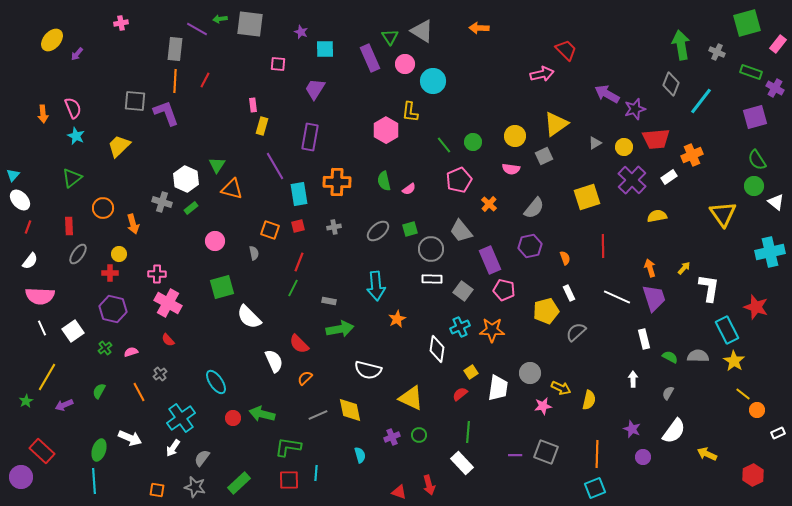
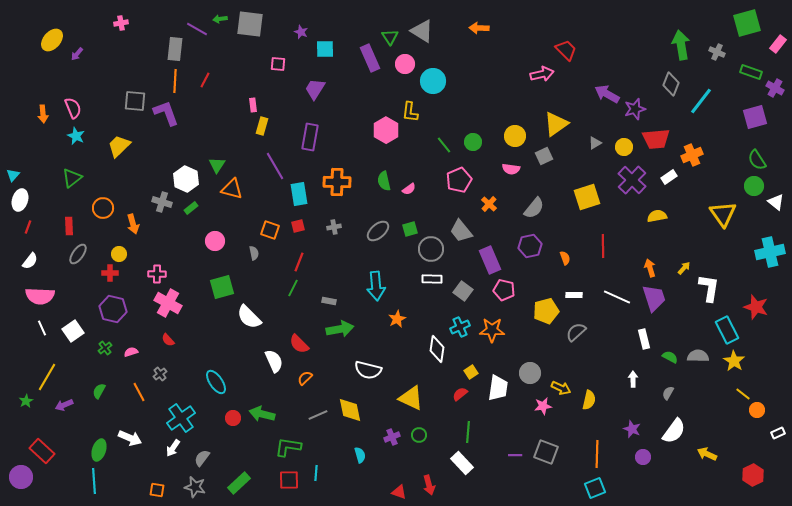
white ellipse at (20, 200): rotated 60 degrees clockwise
white rectangle at (569, 293): moved 5 px right, 2 px down; rotated 63 degrees counterclockwise
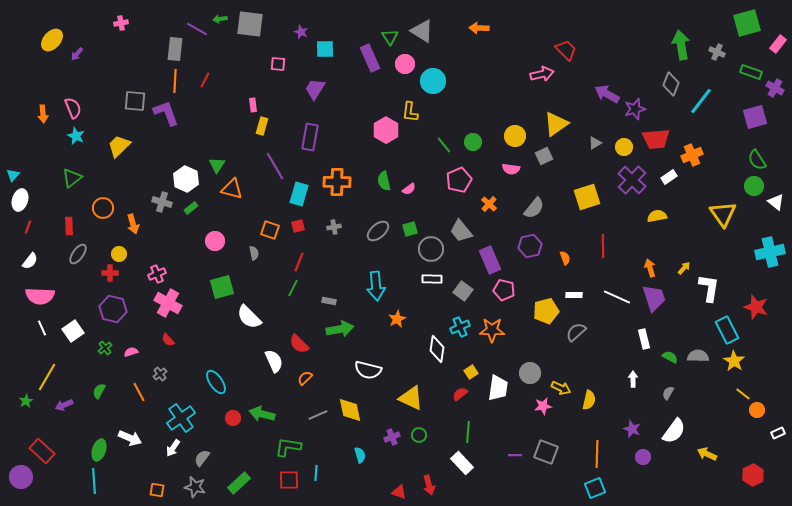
cyan rectangle at (299, 194): rotated 25 degrees clockwise
pink cross at (157, 274): rotated 24 degrees counterclockwise
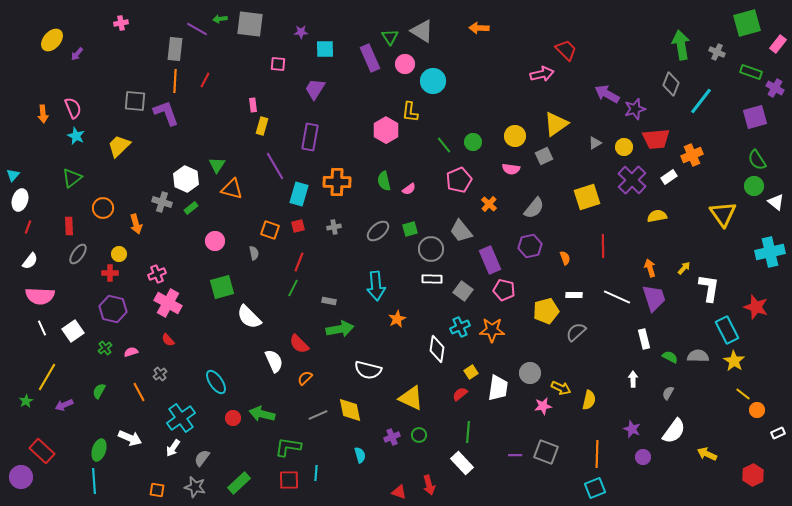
purple star at (301, 32): rotated 24 degrees counterclockwise
orange arrow at (133, 224): moved 3 px right
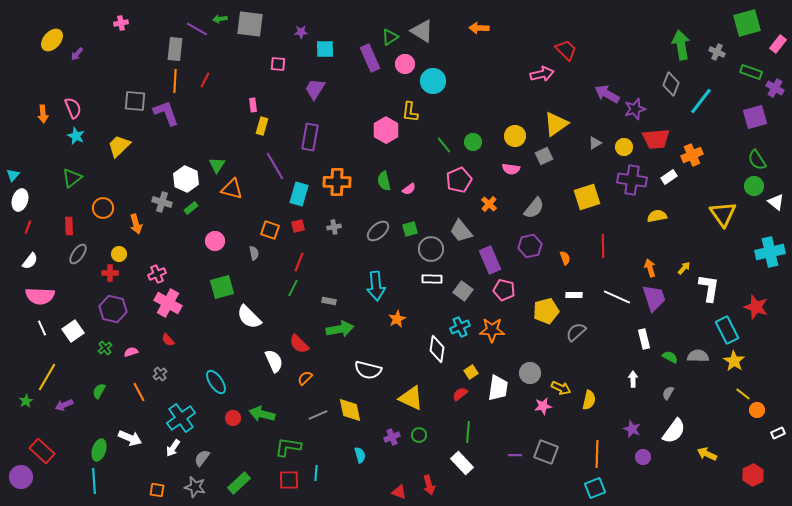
green triangle at (390, 37): rotated 30 degrees clockwise
purple cross at (632, 180): rotated 36 degrees counterclockwise
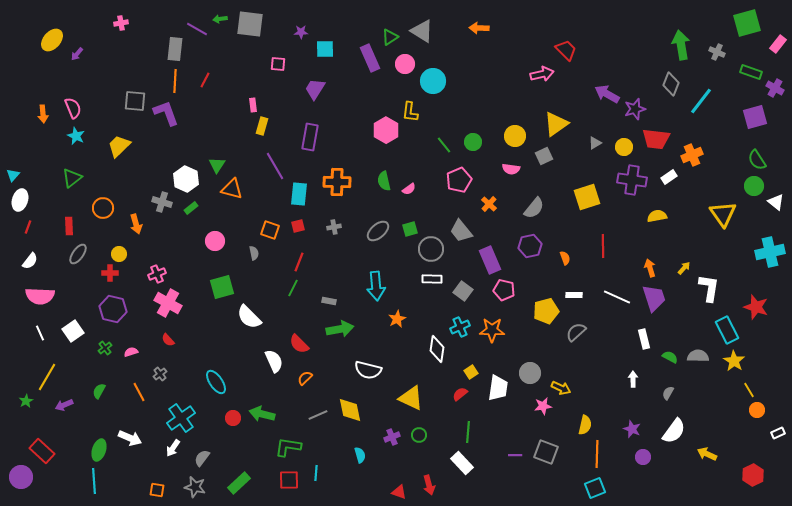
red trapezoid at (656, 139): rotated 12 degrees clockwise
cyan rectangle at (299, 194): rotated 10 degrees counterclockwise
white line at (42, 328): moved 2 px left, 5 px down
yellow line at (743, 394): moved 6 px right, 4 px up; rotated 21 degrees clockwise
yellow semicircle at (589, 400): moved 4 px left, 25 px down
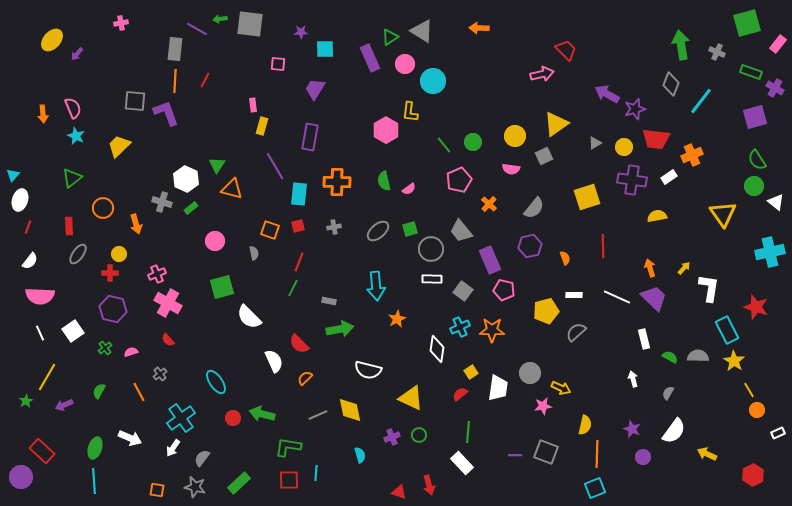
purple trapezoid at (654, 298): rotated 28 degrees counterclockwise
white arrow at (633, 379): rotated 14 degrees counterclockwise
green ellipse at (99, 450): moved 4 px left, 2 px up
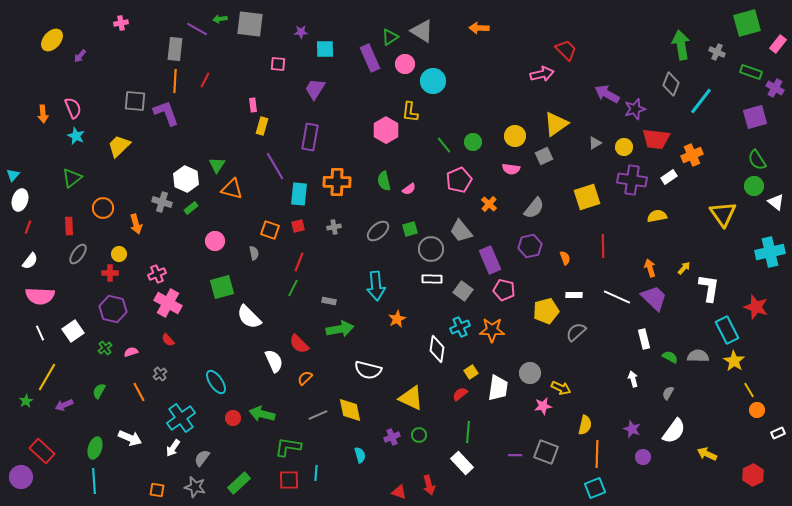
purple arrow at (77, 54): moved 3 px right, 2 px down
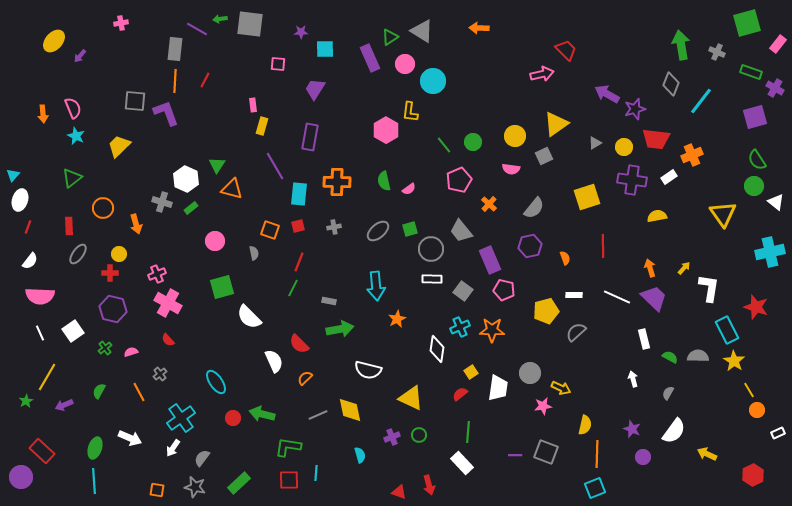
yellow ellipse at (52, 40): moved 2 px right, 1 px down
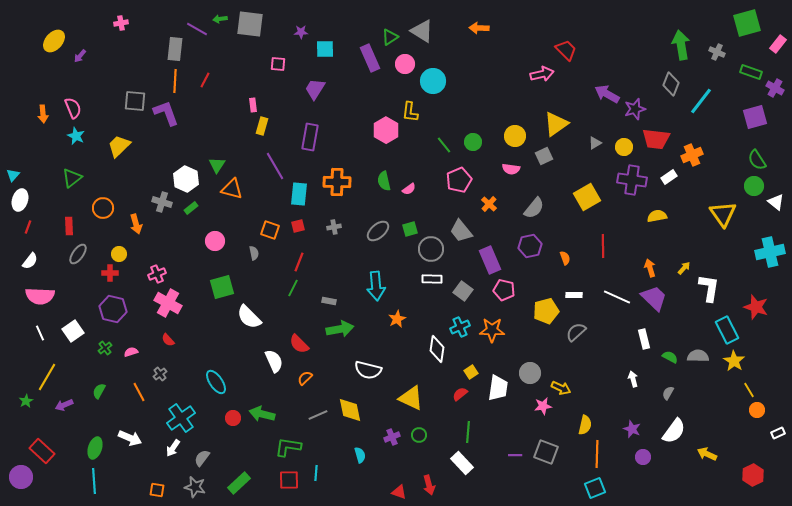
yellow square at (587, 197): rotated 12 degrees counterclockwise
